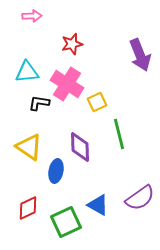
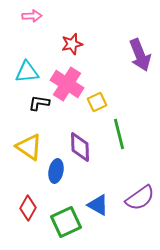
red diamond: rotated 35 degrees counterclockwise
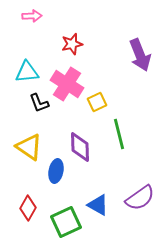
black L-shape: rotated 120 degrees counterclockwise
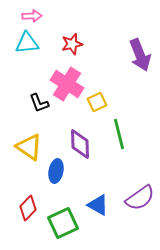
cyan triangle: moved 29 px up
purple diamond: moved 3 px up
red diamond: rotated 15 degrees clockwise
green square: moved 3 px left, 1 px down
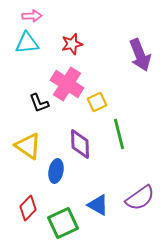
yellow triangle: moved 1 px left, 1 px up
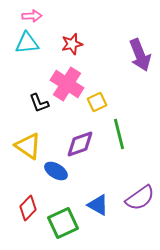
purple diamond: rotated 72 degrees clockwise
blue ellipse: rotated 70 degrees counterclockwise
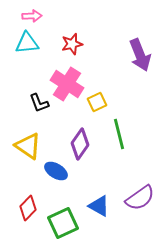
purple diamond: rotated 36 degrees counterclockwise
blue triangle: moved 1 px right, 1 px down
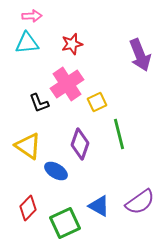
pink cross: rotated 24 degrees clockwise
purple diamond: rotated 16 degrees counterclockwise
purple semicircle: moved 4 px down
green square: moved 2 px right
